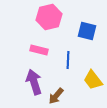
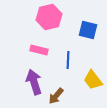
blue square: moved 1 px right, 1 px up
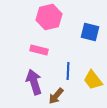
blue square: moved 2 px right, 2 px down
blue line: moved 11 px down
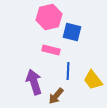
blue square: moved 18 px left
pink rectangle: moved 12 px right
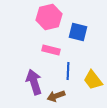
blue square: moved 6 px right
brown arrow: rotated 30 degrees clockwise
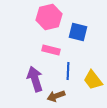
purple arrow: moved 1 px right, 3 px up
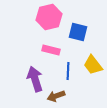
yellow trapezoid: moved 15 px up
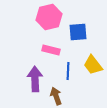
blue square: rotated 18 degrees counterclockwise
purple arrow: rotated 15 degrees clockwise
brown arrow: rotated 90 degrees clockwise
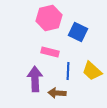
pink hexagon: moved 1 px down
blue square: rotated 30 degrees clockwise
pink rectangle: moved 1 px left, 2 px down
yellow trapezoid: moved 1 px left, 6 px down; rotated 10 degrees counterclockwise
brown arrow: moved 1 px right, 3 px up; rotated 66 degrees counterclockwise
